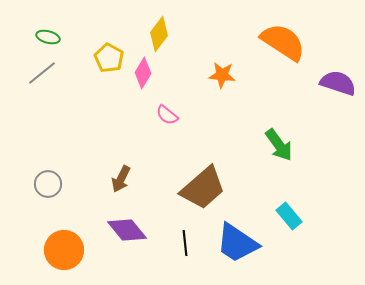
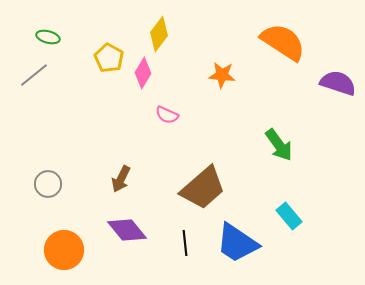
gray line: moved 8 px left, 2 px down
pink semicircle: rotated 15 degrees counterclockwise
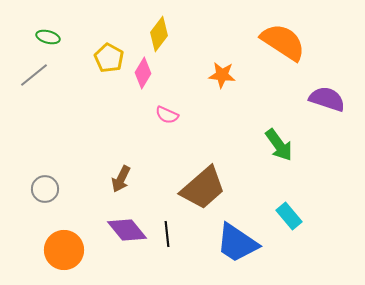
purple semicircle: moved 11 px left, 16 px down
gray circle: moved 3 px left, 5 px down
black line: moved 18 px left, 9 px up
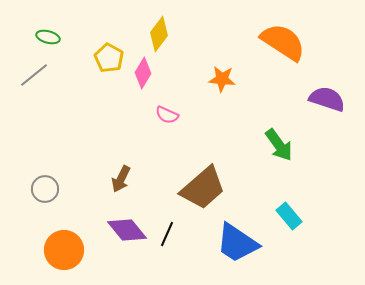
orange star: moved 4 px down
black line: rotated 30 degrees clockwise
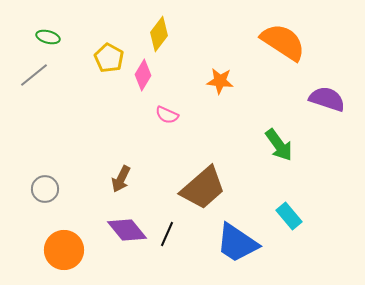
pink diamond: moved 2 px down
orange star: moved 2 px left, 2 px down
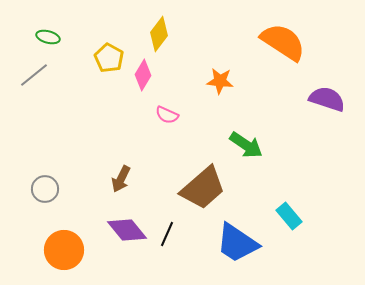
green arrow: moved 33 px left; rotated 20 degrees counterclockwise
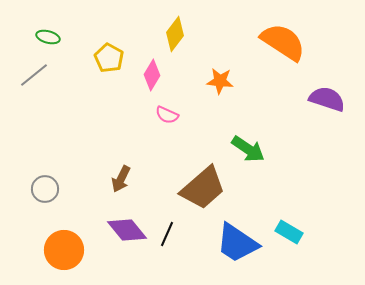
yellow diamond: moved 16 px right
pink diamond: moved 9 px right
green arrow: moved 2 px right, 4 px down
cyan rectangle: moved 16 px down; rotated 20 degrees counterclockwise
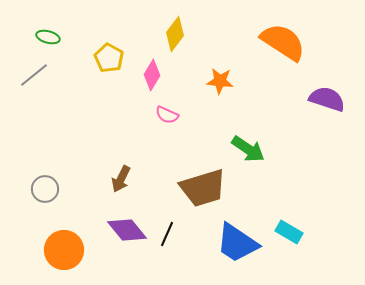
brown trapezoid: rotated 24 degrees clockwise
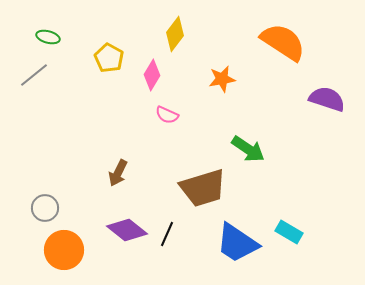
orange star: moved 2 px right, 2 px up; rotated 16 degrees counterclockwise
brown arrow: moved 3 px left, 6 px up
gray circle: moved 19 px down
purple diamond: rotated 12 degrees counterclockwise
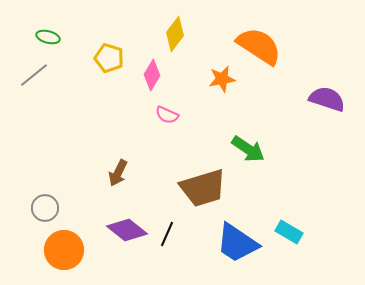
orange semicircle: moved 24 px left, 4 px down
yellow pentagon: rotated 12 degrees counterclockwise
